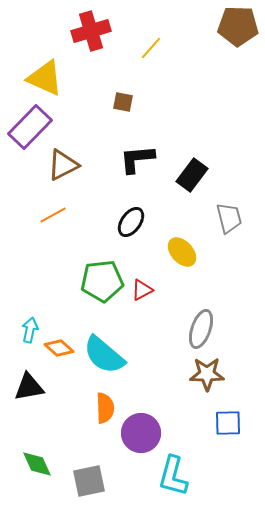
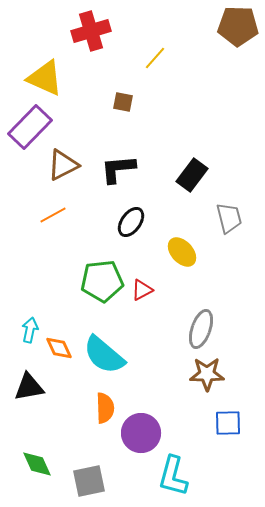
yellow line: moved 4 px right, 10 px down
black L-shape: moved 19 px left, 10 px down
orange diamond: rotated 24 degrees clockwise
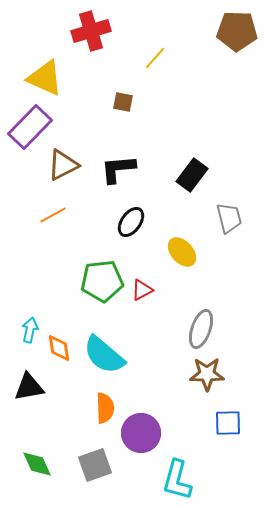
brown pentagon: moved 1 px left, 5 px down
orange diamond: rotated 16 degrees clockwise
cyan L-shape: moved 4 px right, 4 px down
gray square: moved 6 px right, 16 px up; rotated 8 degrees counterclockwise
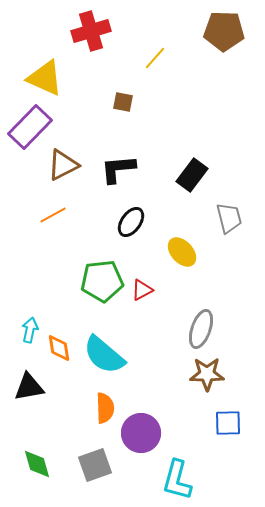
brown pentagon: moved 13 px left
green diamond: rotated 8 degrees clockwise
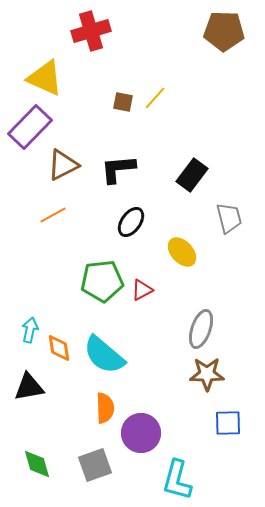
yellow line: moved 40 px down
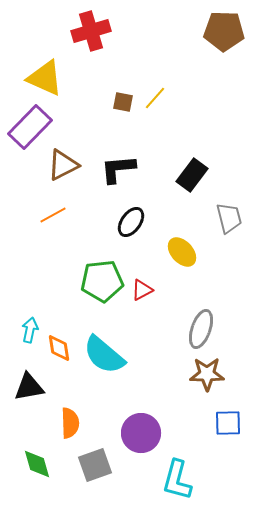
orange semicircle: moved 35 px left, 15 px down
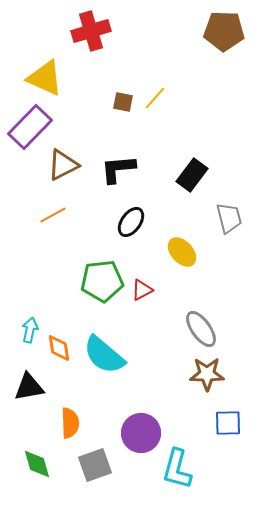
gray ellipse: rotated 54 degrees counterclockwise
cyan L-shape: moved 11 px up
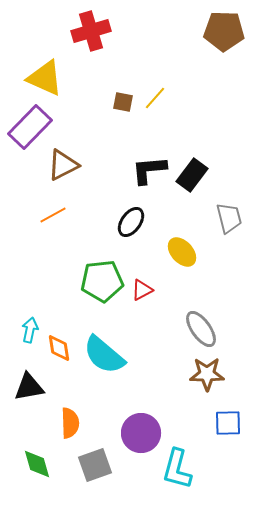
black L-shape: moved 31 px right, 1 px down
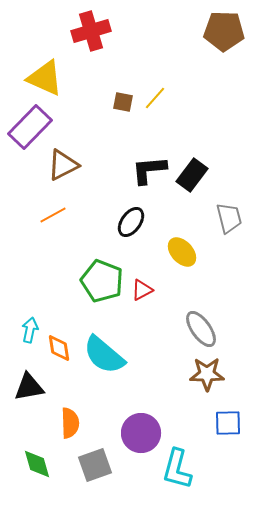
green pentagon: rotated 27 degrees clockwise
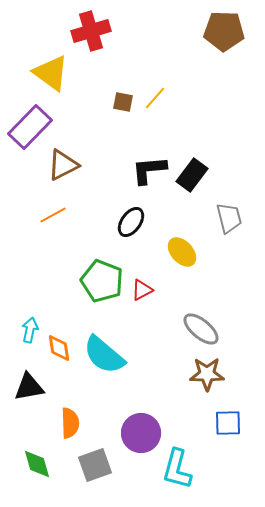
yellow triangle: moved 6 px right, 5 px up; rotated 12 degrees clockwise
gray ellipse: rotated 15 degrees counterclockwise
